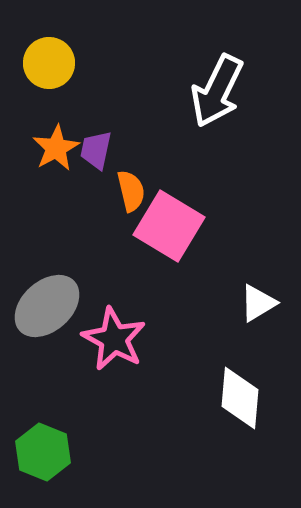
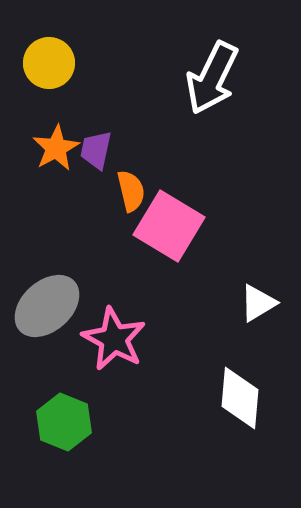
white arrow: moved 5 px left, 13 px up
green hexagon: moved 21 px right, 30 px up
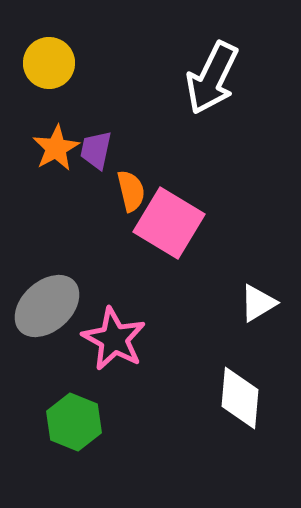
pink square: moved 3 px up
green hexagon: moved 10 px right
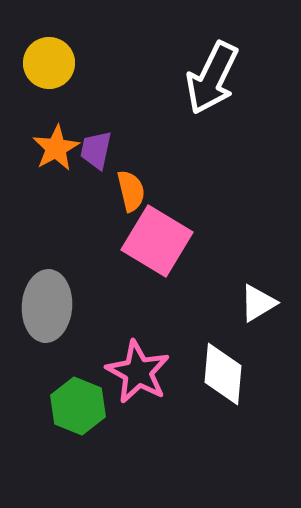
pink square: moved 12 px left, 18 px down
gray ellipse: rotated 44 degrees counterclockwise
pink star: moved 24 px right, 33 px down
white diamond: moved 17 px left, 24 px up
green hexagon: moved 4 px right, 16 px up
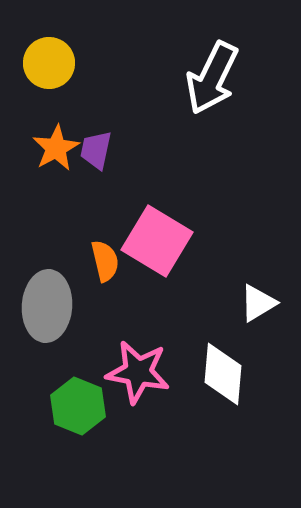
orange semicircle: moved 26 px left, 70 px down
pink star: rotated 18 degrees counterclockwise
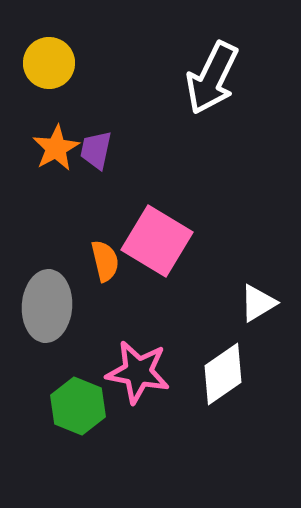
white diamond: rotated 50 degrees clockwise
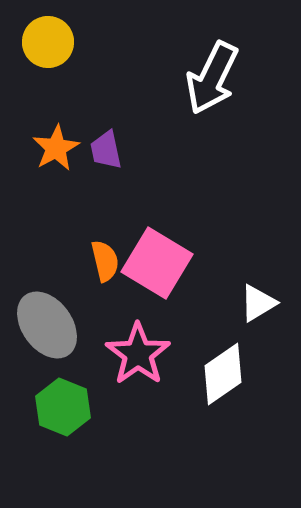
yellow circle: moved 1 px left, 21 px up
purple trapezoid: moved 10 px right; rotated 24 degrees counterclockwise
pink square: moved 22 px down
gray ellipse: moved 19 px down; rotated 40 degrees counterclockwise
pink star: moved 18 px up; rotated 26 degrees clockwise
green hexagon: moved 15 px left, 1 px down
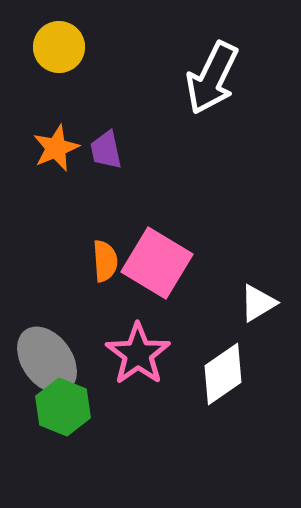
yellow circle: moved 11 px right, 5 px down
orange star: rotated 6 degrees clockwise
orange semicircle: rotated 9 degrees clockwise
gray ellipse: moved 35 px down
